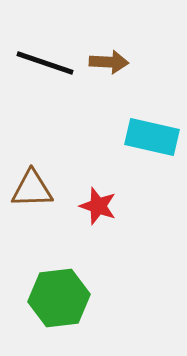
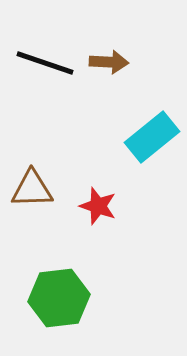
cyan rectangle: rotated 52 degrees counterclockwise
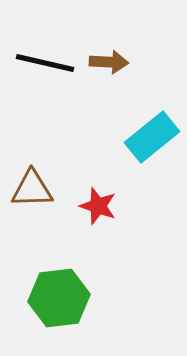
black line: rotated 6 degrees counterclockwise
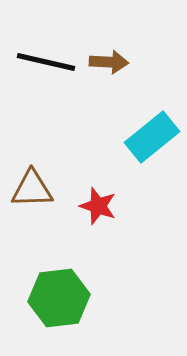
black line: moved 1 px right, 1 px up
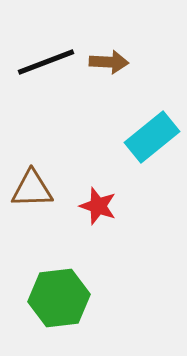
black line: rotated 34 degrees counterclockwise
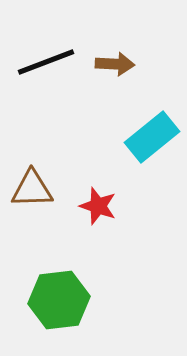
brown arrow: moved 6 px right, 2 px down
green hexagon: moved 2 px down
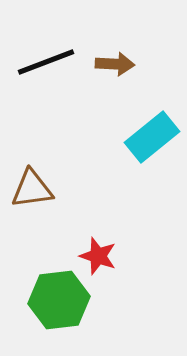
brown triangle: rotated 6 degrees counterclockwise
red star: moved 50 px down
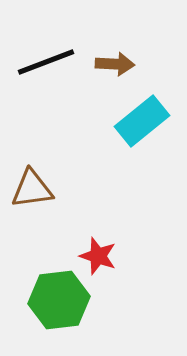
cyan rectangle: moved 10 px left, 16 px up
